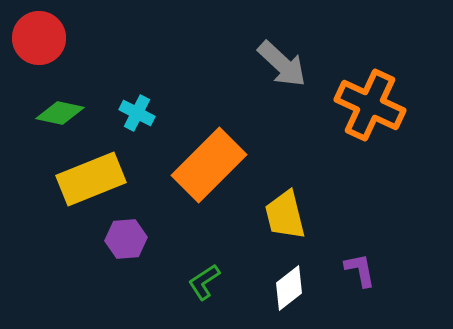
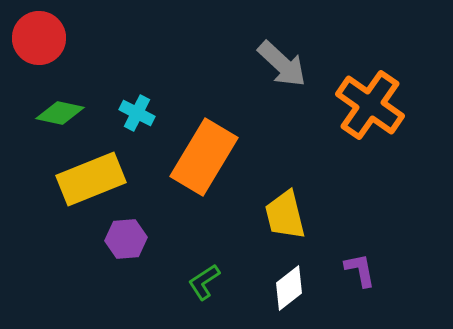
orange cross: rotated 10 degrees clockwise
orange rectangle: moved 5 px left, 8 px up; rotated 14 degrees counterclockwise
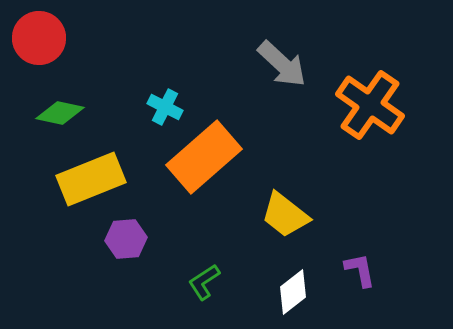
cyan cross: moved 28 px right, 6 px up
orange rectangle: rotated 18 degrees clockwise
yellow trapezoid: rotated 38 degrees counterclockwise
white diamond: moved 4 px right, 4 px down
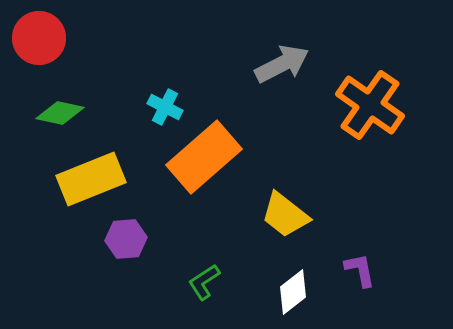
gray arrow: rotated 70 degrees counterclockwise
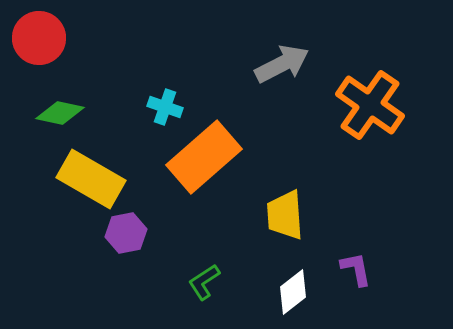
cyan cross: rotated 8 degrees counterclockwise
yellow rectangle: rotated 52 degrees clockwise
yellow trapezoid: rotated 48 degrees clockwise
purple hexagon: moved 6 px up; rotated 6 degrees counterclockwise
purple L-shape: moved 4 px left, 1 px up
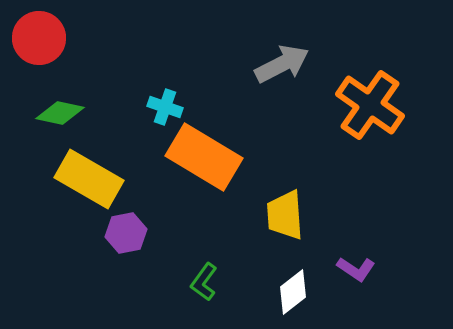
orange rectangle: rotated 72 degrees clockwise
yellow rectangle: moved 2 px left
purple L-shape: rotated 135 degrees clockwise
green L-shape: rotated 21 degrees counterclockwise
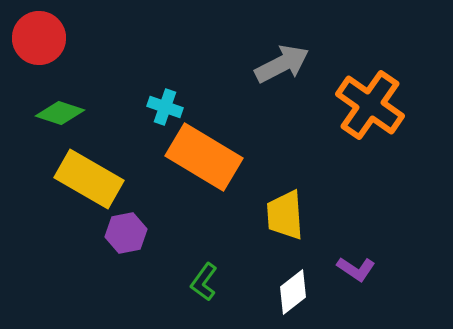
green diamond: rotated 6 degrees clockwise
